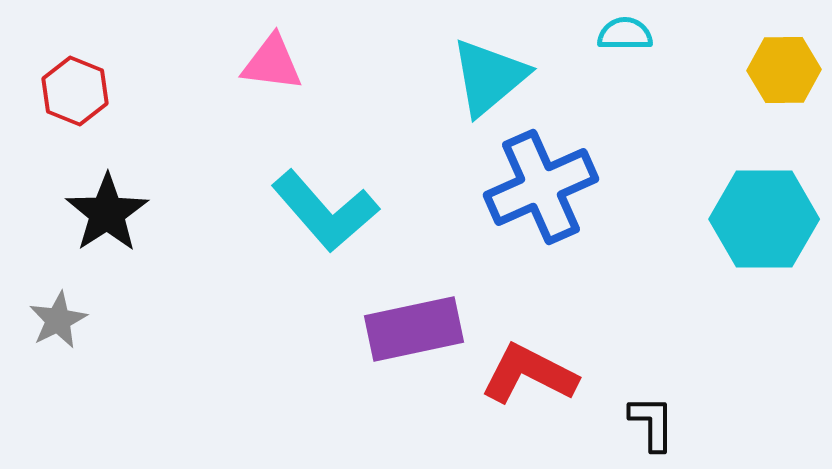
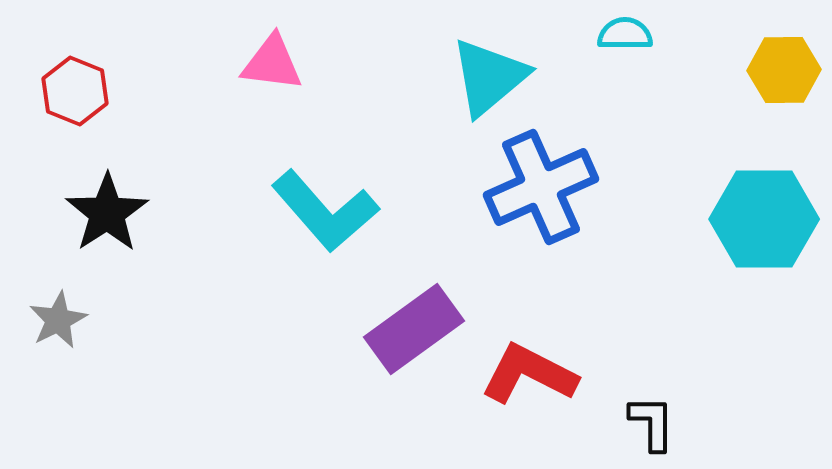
purple rectangle: rotated 24 degrees counterclockwise
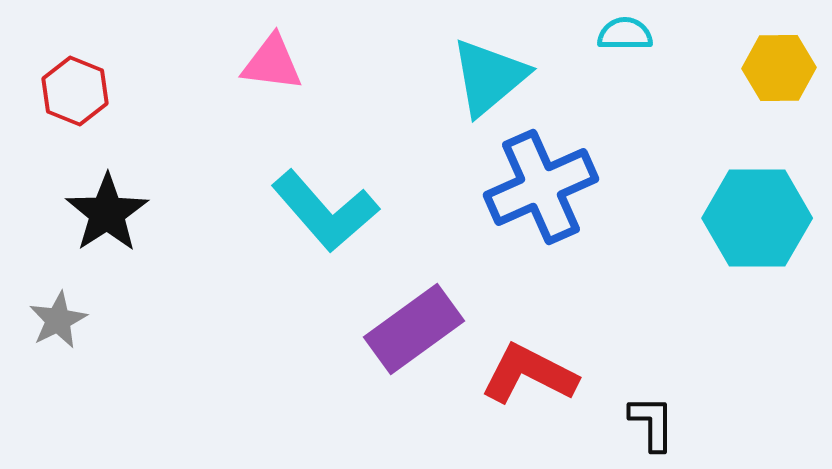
yellow hexagon: moved 5 px left, 2 px up
cyan hexagon: moved 7 px left, 1 px up
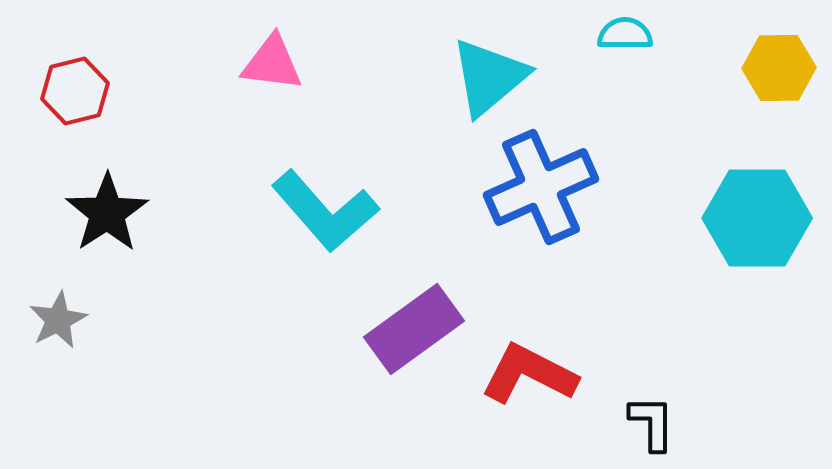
red hexagon: rotated 24 degrees clockwise
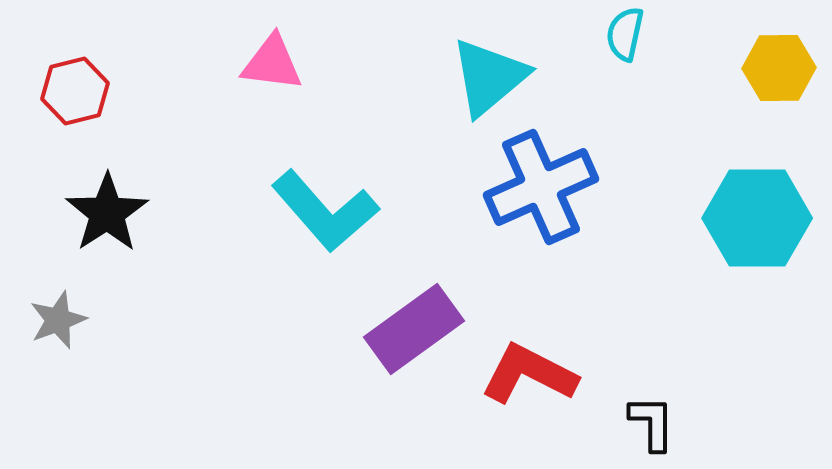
cyan semicircle: rotated 78 degrees counterclockwise
gray star: rotated 6 degrees clockwise
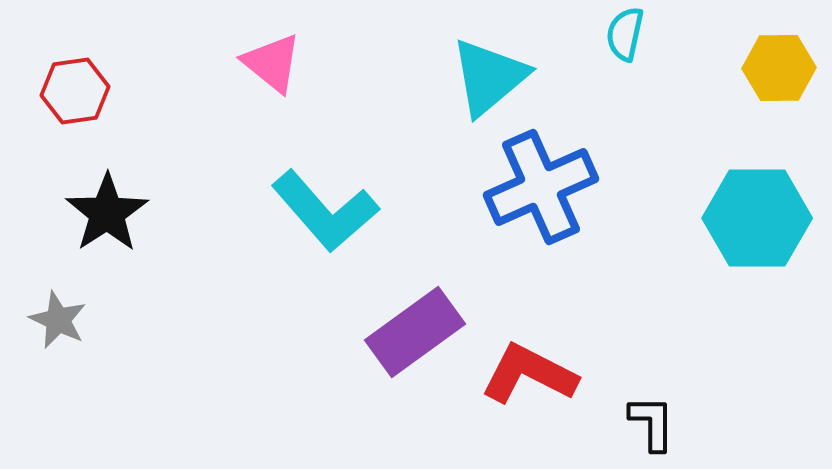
pink triangle: rotated 32 degrees clockwise
red hexagon: rotated 6 degrees clockwise
gray star: rotated 26 degrees counterclockwise
purple rectangle: moved 1 px right, 3 px down
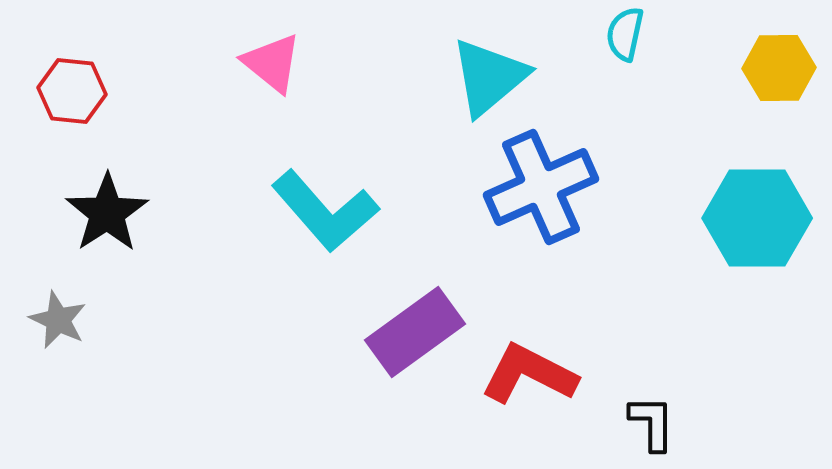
red hexagon: moved 3 px left; rotated 14 degrees clockwise
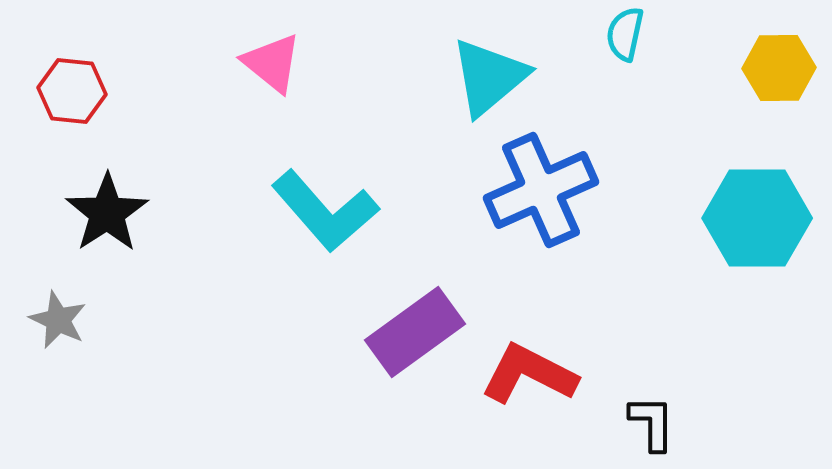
blue cross: moved 3 px down
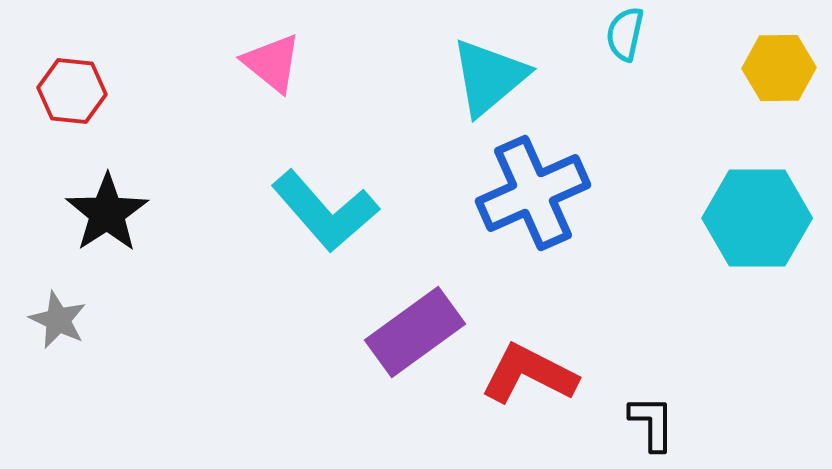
blue cross: moved 8 px left, 3 px down
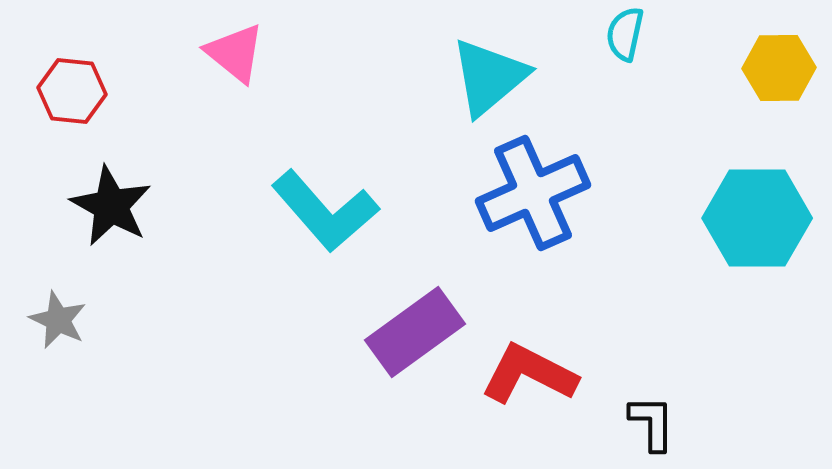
pink triangle: moved 37 px left, 10 px up
black star: moved 4 px right, 7 px up; rotated 10 degrees counterclockwise
